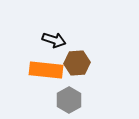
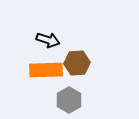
black arrow: moved 6 px left
orange rectangle: rotated 8 degrees counterclockwise
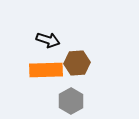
gray hexagon: moved 2 px right, 1 px down
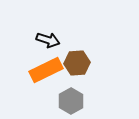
orange rectangle: rotated 24 degrees counterclockwise
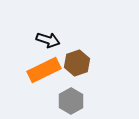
brown hexagon: rotated 15 degrees counterclockwise
orange rectangle: moved 2 px left
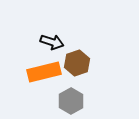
black arrow: moved 4 px right, 2 px down
orange rectangle: moved 2 px down; rotated 12 degrees clockwise
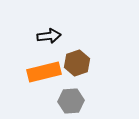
black arrow: moved 3 px left, 6 px up; rotated 25 degrees counterclockwise
gray hexagon: rotated 25 degrees clockwise
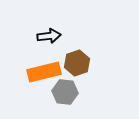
gray hexagon: moved 6 px left, 9 px up; rotated 10 degrees clockwise
